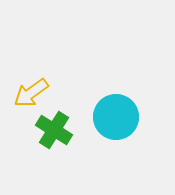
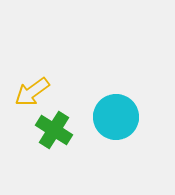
yellow arrow: moved 1 px right, 1 px up
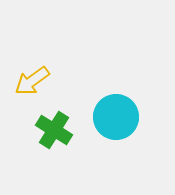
yellow arrow: moved 11 px up
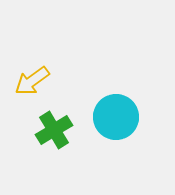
green cross: rotated 27 degrees clockwise
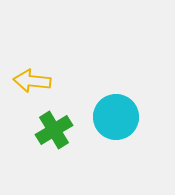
yellow arrow: rotated 42 degrees clockwise
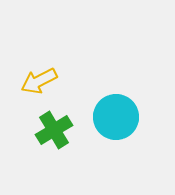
yellow arrow: moved 7 px right; rotated 33 degrees counterclockwise
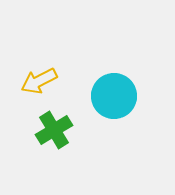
cyan circle: moved 2 px left, 21 px up
